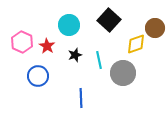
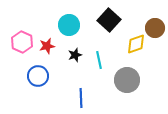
red star: rotated 28 degrees clockwise
gray circle: moved 4 px right, 7 px down
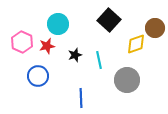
cyan circle: moved 11 px left, 1 px up
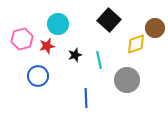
pink hexagon: moved 3 px up; rotated 20 degrees clockwise
blue line: moved 5 px right
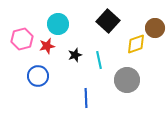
black square: moved 1 px left, 1 px down
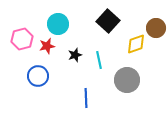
brown circle: moved 1 px right
